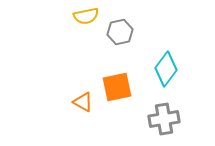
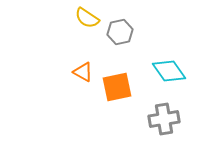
yellow semicircle: moved 1 px right, 2 px down; rotated 45 degrees clockwise
cyan diamond: moved 3 px right, 2 px down; rotated 72 degrees counterclockwise
orange triangle: moved 30 px up
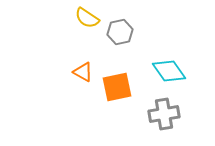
gray cross: moved 5 px up
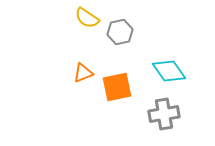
orange triangle: moved 1 px down; rotated 50 degrees counterclockwise
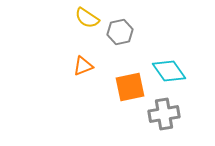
orange triangle: moved 7 px up
orange square: moved 13 px right
